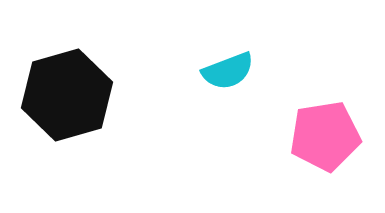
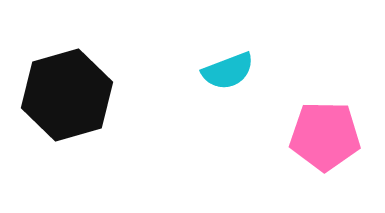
pink pentagon: rotated 10 degrees clockwise
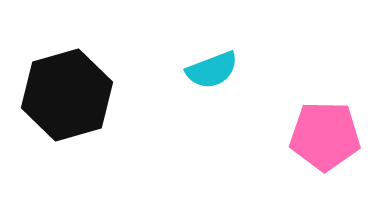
cyan semicircle: moved 16 px left, 1 px up
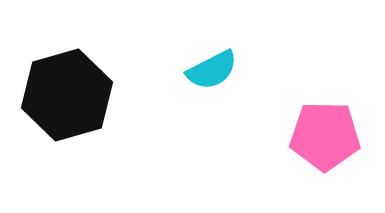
cyan semicircle: rotated 6 degrees counterclockwise
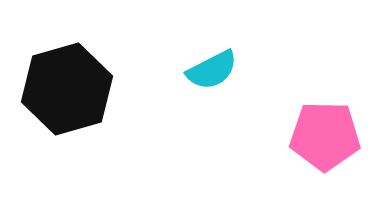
black hexagon: moved 6 px up
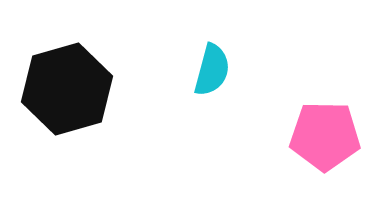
cyan semicircle: rotated 48 degrees counterclockwise
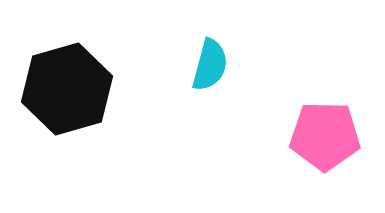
cyan semicircle: moved 2 px left, 5 px up
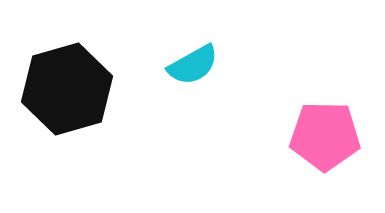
cyan semicircle: moved 17 px left; rotated 46 degrees clockwise
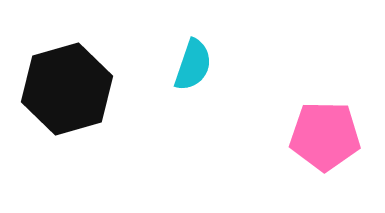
cyan semicircle: rotated 42 degrees counterclockwise
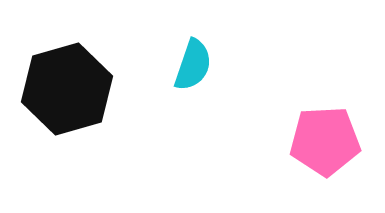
pink pentagon: moved 5 px down; rotated 4 degrees counterclockwise
